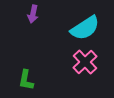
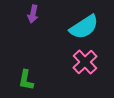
cyan semicircle: moved 1 px left, 1 px up
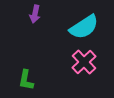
purple arrow: moved 2 px right
pink cross: moved 1 px left
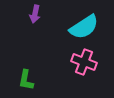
pink cross: rotated 25 degrees counterclockwise
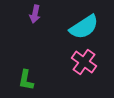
pink cross: rotated 15 degrees clockwise
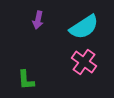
purple arrow: moved 3 px right, 6 px down
green L-shape: rotated 15 degrees counterclockwise
